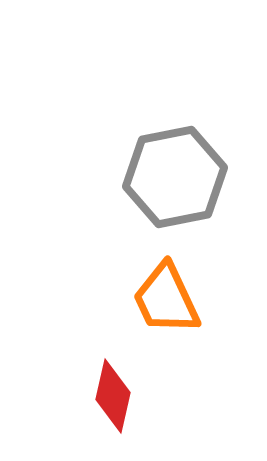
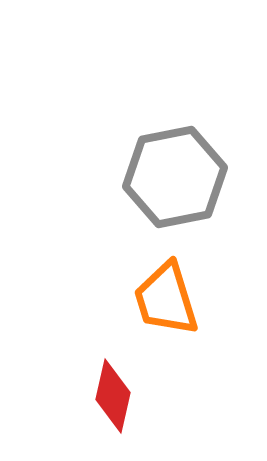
orange trapezoid: rotated 8 degrees clockwise
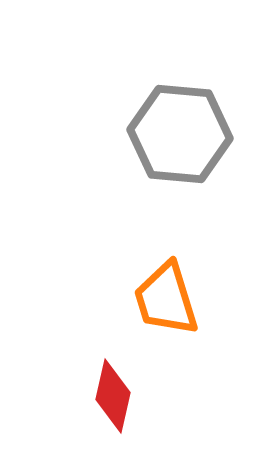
gray hexagon: moved 5 px right, 43 px up; rotated 16 degrees clockwise
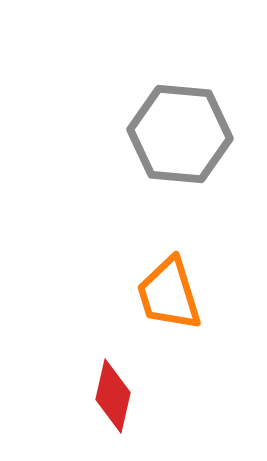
orange trapezoid: moved 3 px right, 5 px up
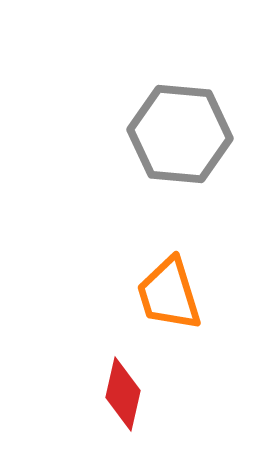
red diamond: moved 10 px right, 2 px up
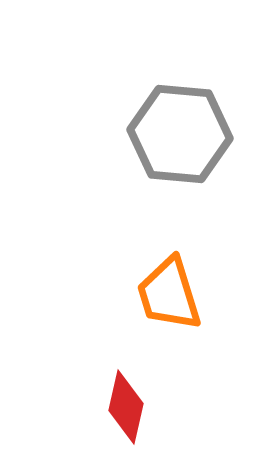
red diamond: moved 3 px right, 13 px down
